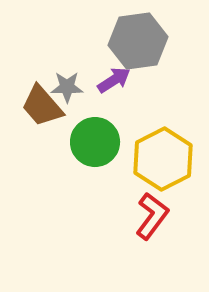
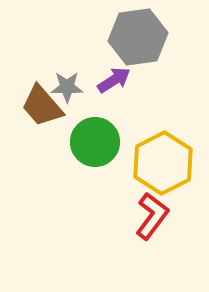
gray hexagon: moved 4 px up
yellow hexagon: moved 4 px down
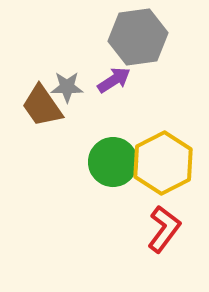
brown trapezoid: rotated 6 degrees clockwise
green circle: moved 18 px right, 20 px down
red L-shape: moved 12 px right, 13 px down
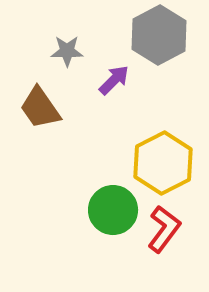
gray hexagon: moved 21 px right, 2 px up; rotated 20 degrees counterclockwise
purple arrow: rotated 12 degrees counterclockwise
gray star: moved 36 px up
brown trapezoid: moved 2 px left, 2 px down
green circle: moved 48 px down
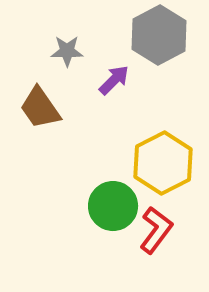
green circle: moved 4 px up
red L-shape: moved 8 px left, 1 px down
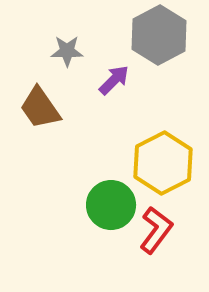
green circle: moved 2 px left, 1 px up
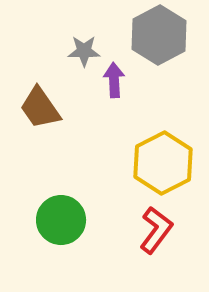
gray star: moved 17 px right
purple arrow: rotated 48 degrees counterclockwise
green circle: moved 50 px left, 15 px down
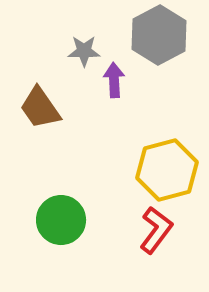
yellow hexagon: moved 4 px right, 7 px down; rotated 12 degrees clockwise
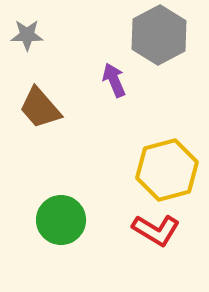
gray star: moved 57 px left, 16 px up
purple arrow: rotated 20 degrees counterclockwise
brown trapezoid: rotated 6 degrees counterclockwise
red L-shape: rotated 84 degrees clockwise
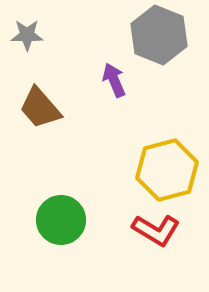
gray hexagon: rotated 10 degrees counterclockwise
